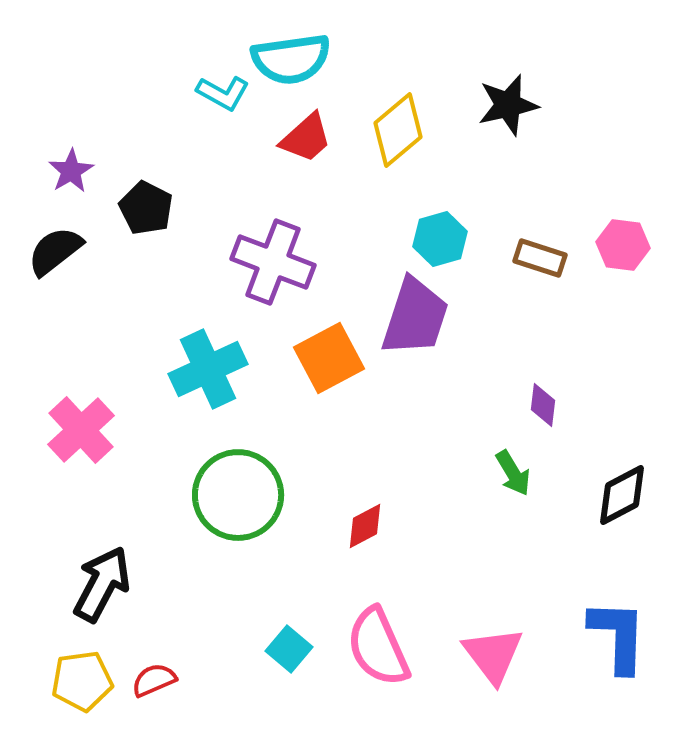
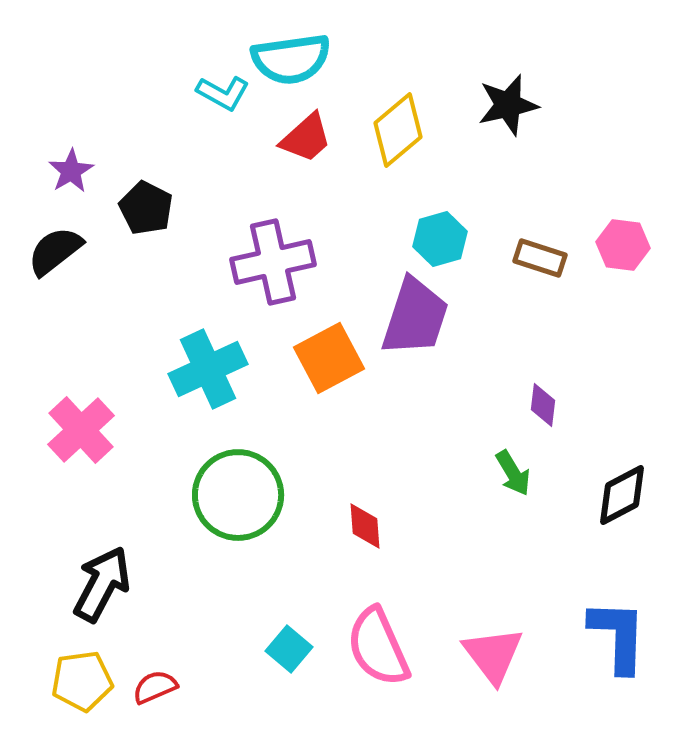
purple cross: rotated 34 degrees counterclockwise
red diamond: rotated 66 degrees counterclockwise
red semicircle: moved 1 px right, 7 px down
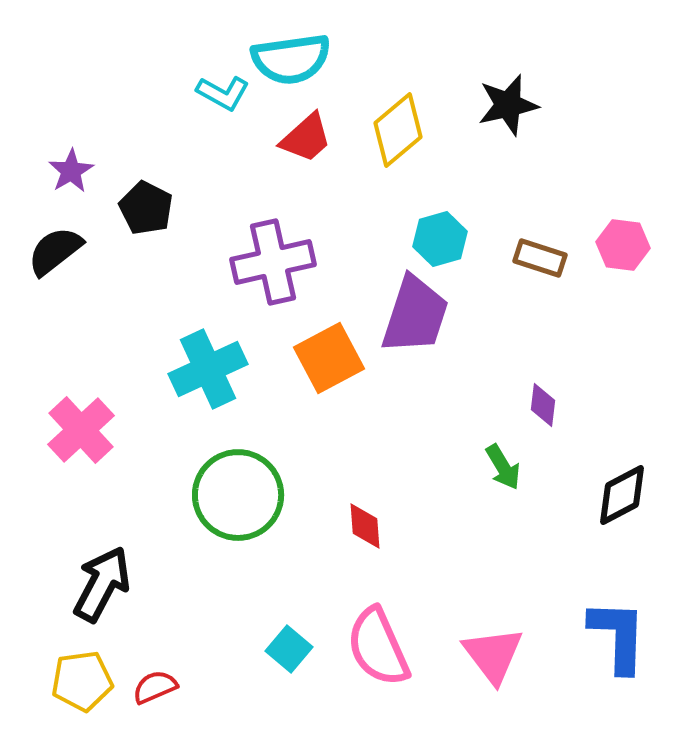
purple trapezoid: moved 2 px up
green arrow: moved 10 px left, 6 px up
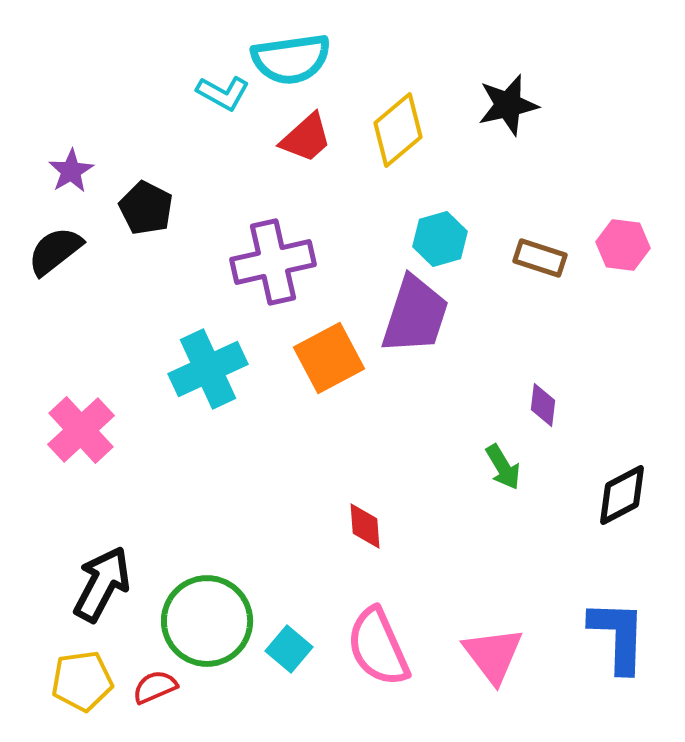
green circle: moved 31 px left, 126 px down
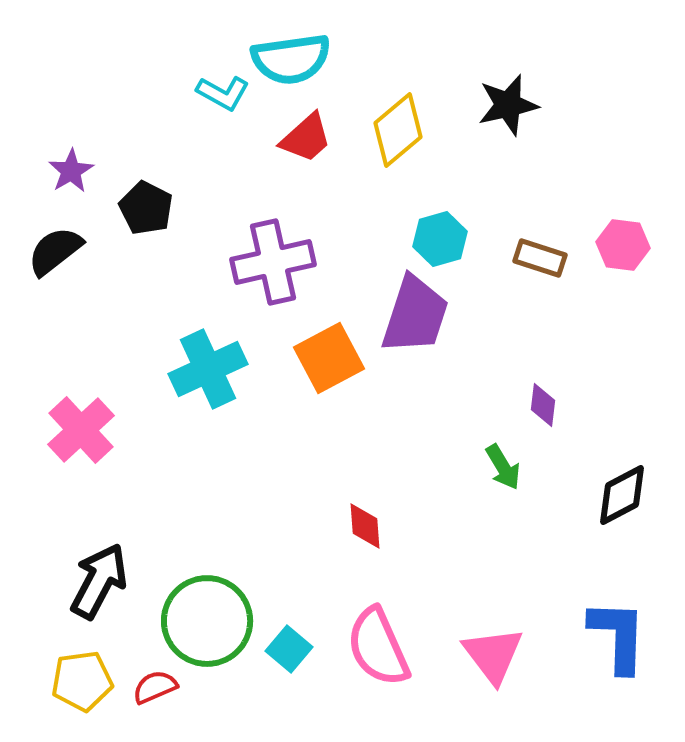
black arrow: moved 3 px left, 3 px up
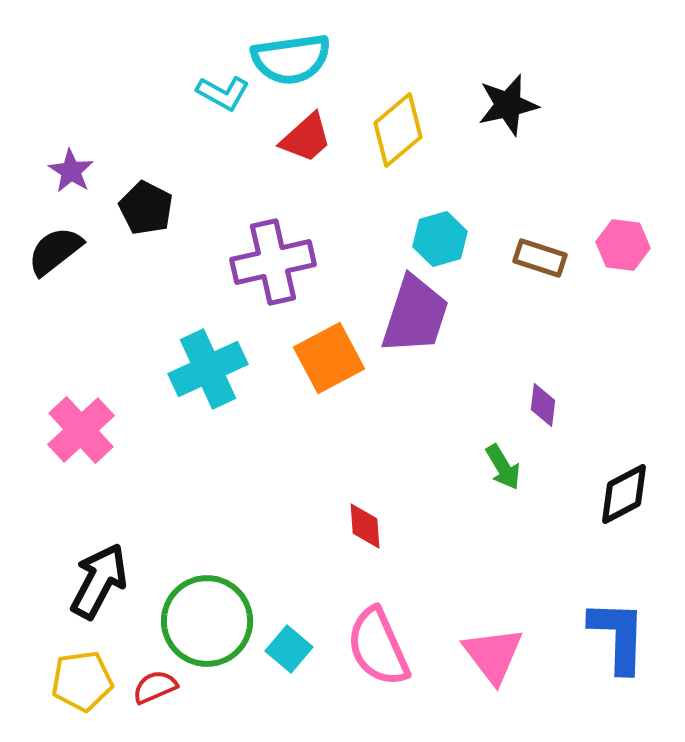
purple star: rotated 9 degrees counterclockwise
black diamond: moved 2 px right, 1 px up
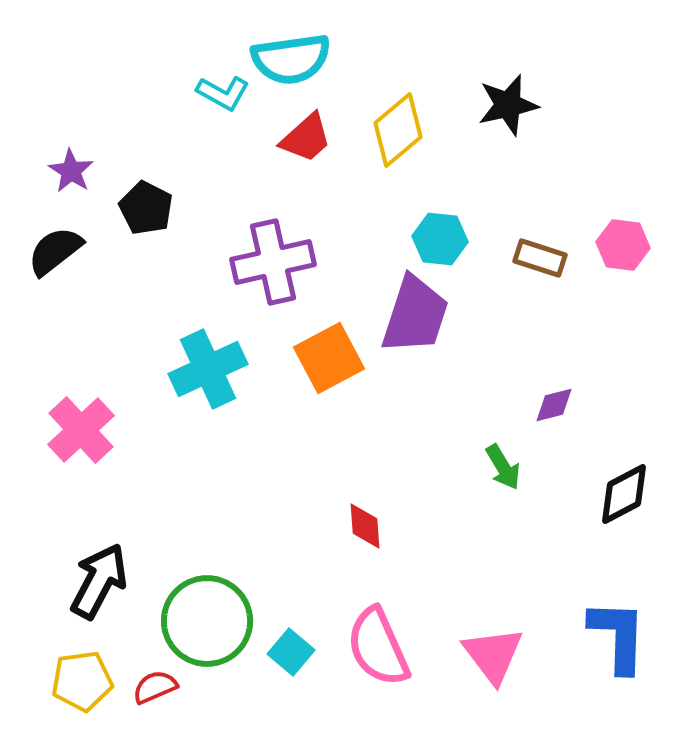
cyan hexagon: rotated 22 degrees clockwise
purple diamond: moved 11 px right; rotated 69 degrees clockwise
cyan square: moved 2 px right, 3 px down
